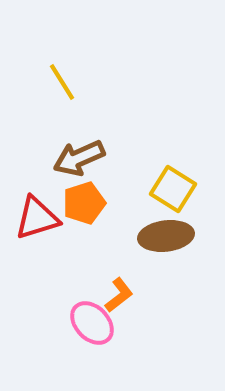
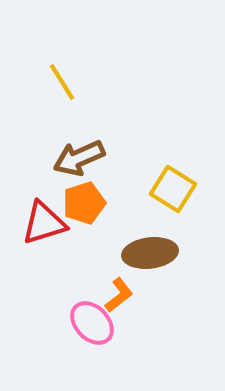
red triangle: moved 7 px right, 5 px down
brown ellipse: moved 16 px left, 17 px down
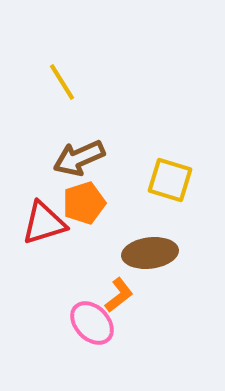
yellow square: moved 3 px left, 9 px up; rotated 15 degrees counterclockwise
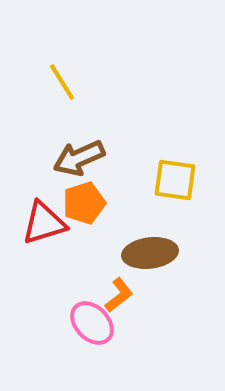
yellow square: moved 5 px right; rotated 9 degrees counterclockwise
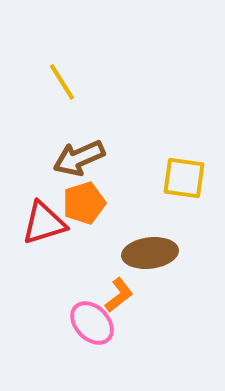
yellow square: moved 9 px right, 2 px up
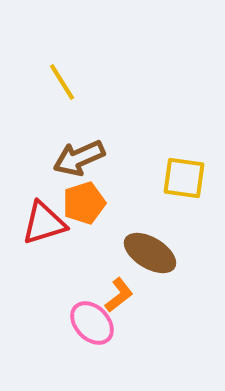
brown ellipse: rotated 38 degrees clockwise
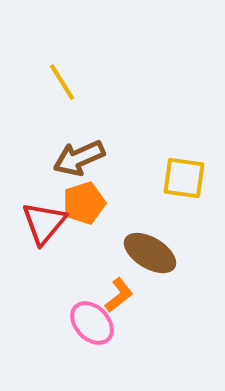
red triangle: rotated 33 degrees counterclockwise
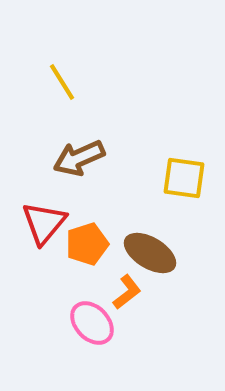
orange pentagon: moved 3 px right, 41 px down
orange L-shape: moved 8 px right, 3 px up
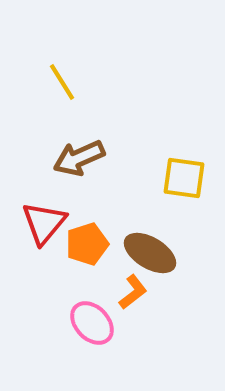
orange L-shape: moved 6 px right
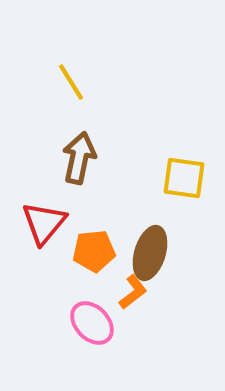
yellow line: moved 9 px right
brown arrow: rotated 126 degrees clockwise
orange pentagon: moved 7 px right, 7 px down; rotated 12 degrees clockwise
brown ellipse: rotated 76 degrees clockwise
